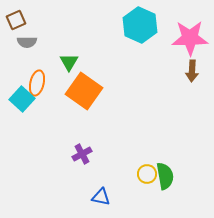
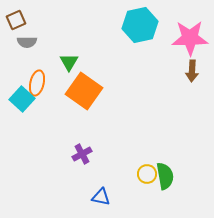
cyan hexagon: rotated 24 degrees clockwise
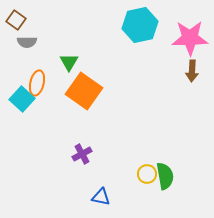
brown square: rotated 30 degrees counterclockwise
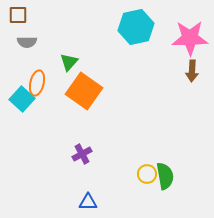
brown square: moved 2 px right, 5 px up; rotated 36 degrees counterclockwise
cyan hexagon: moved 4 px left, 2 px down
green triangle: rotated 12 degrees clockwise
blue triangle: moved 13 px left, 5 px down; rotated 12 degrees counterclockwise
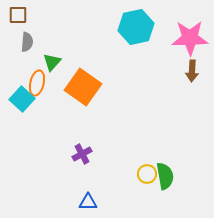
gray semicircle: rotated 84 degrees counterclockwise
green triangle: moved 17 px left
orange square: moved 1 px left, 4 px up
